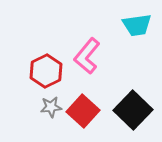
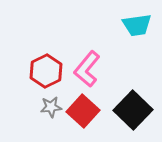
pink L-shape: moved 13 px down
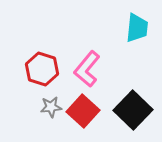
cyan trapezoid: moved 3 px down; rotated 76 degrees counterclockwise
red hexagon: moved 4 px left, 2 px up; rotated 16 degrees counterclockwise
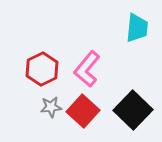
red hexagon: rotated 16 degrees clockwise
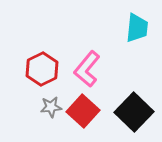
black square: moved 1 px right, 2 px down
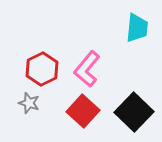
gray star: moved 22 px left, 4 px up; rotated 25 degrees clockwise
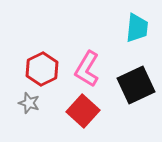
pink L-shape: rotated 9 degrees counterclockwise
black square: moved 2 px right, 27 px up; rotated 21 degrees clockwise
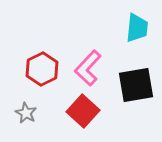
pink L-shape: moved 1 px right, 1 px up; rotated 12 degrees clockwise
black square: rotated 15 degrees clockwise
gray star: moved 3 px left, 10 px down; rotated 10 degrees clockwise
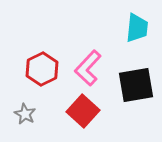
gray star: moved 1 px left, 1 px down
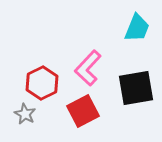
cyan trapezoid: rotated 16 degrees clockwise
red hexagon: moved 14 px down
black square: moved 3 px down
red square: rotated 20 degrees clockwise
